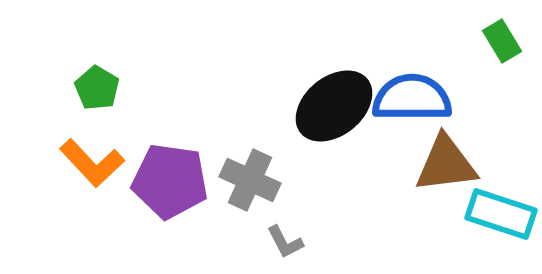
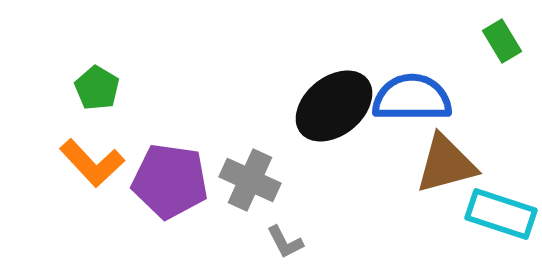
brown triangle: rotated 8 degrees counterclockwise
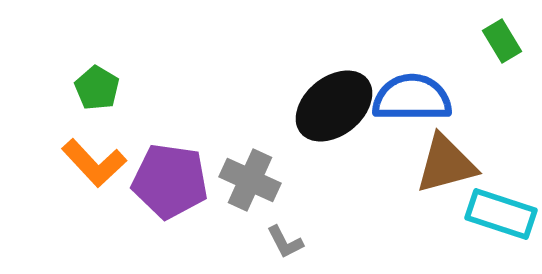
orange L-shape: moved 2 px right
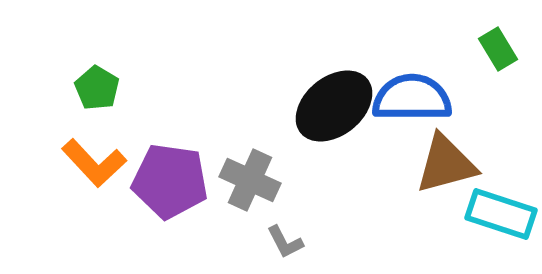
green rectangle: moved 4 px left, 8 px down
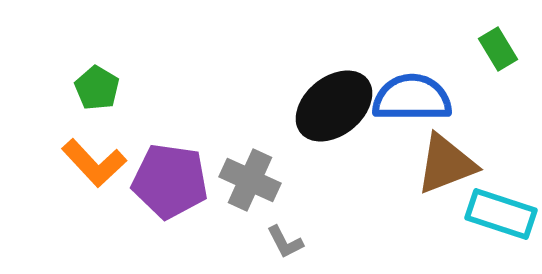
brown triangle: rotated 6 degrees counterclockwise
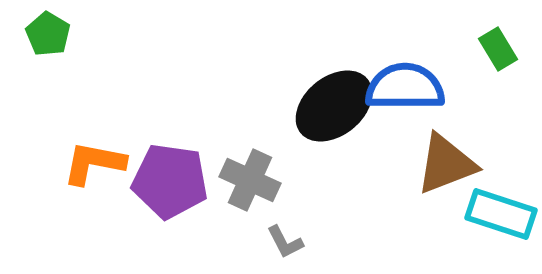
green pentagon: moved 49 px left, 54 px up
blue semicircle: moved 7 px left, 11 px up
orange L-shape: rotated 144 degrees clockwise
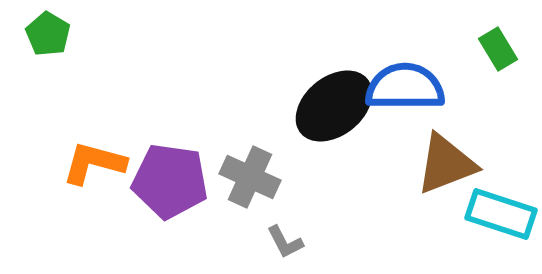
orange L-shape: rotated 4 degrees clockwise
gray cross: moved 3 px up
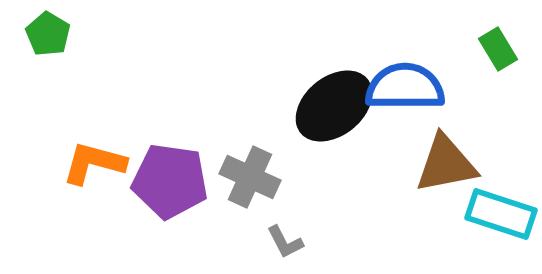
brown triangle: rotated 10 degrees clockwise
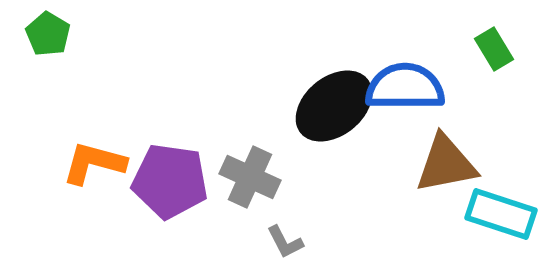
green rectangle: moved 4 px left
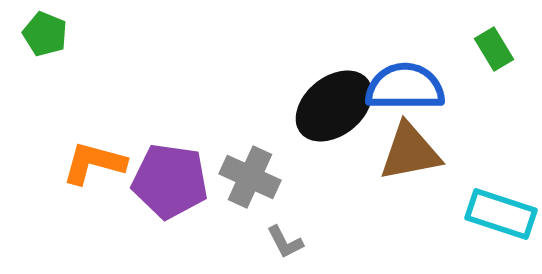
green pentagon: moved 3 px left; rotated 9 degrees counterclockwise
brown triangle: moved 36 px left, 12 px up
